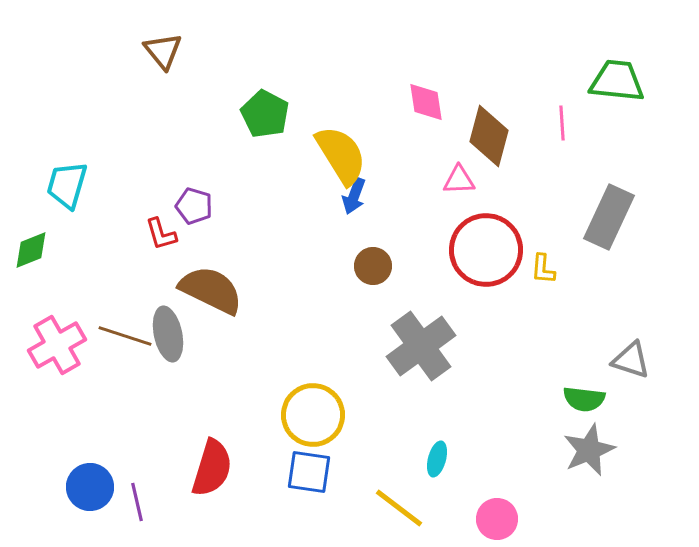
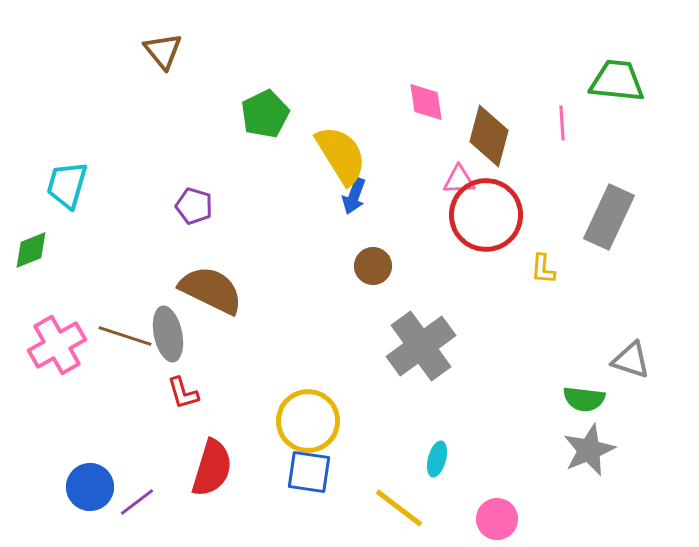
green pentagon: rotated 18 degrees clockwise
red L-shape: moved 22 px right, 159 px down
red circle: moved 35 px up
yellow circle: moved 5 px left, 6 px down
purple line: rotated 66 degrees clockwise
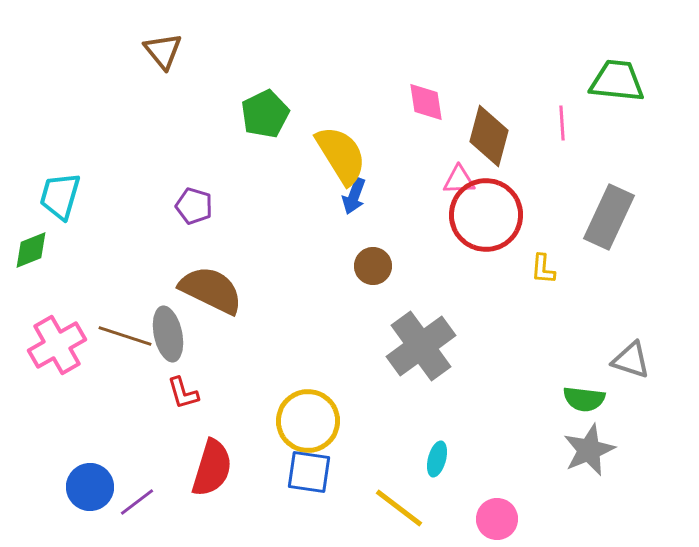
cyan trapezoid: moved 7 px left, 11 px down
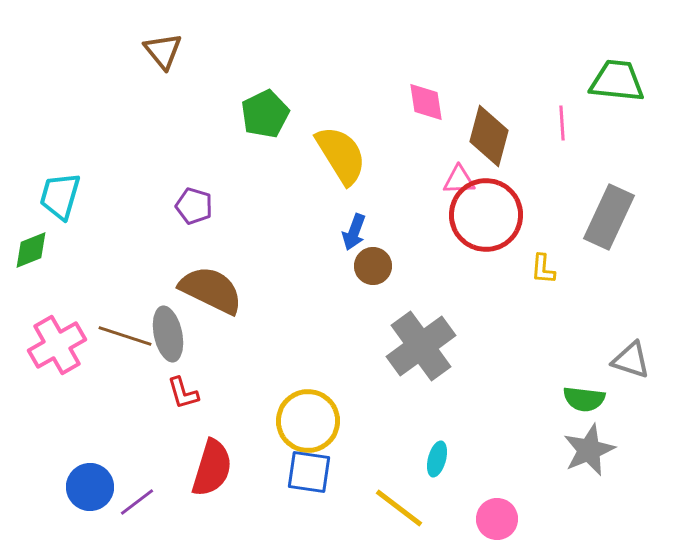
blue arrow: moved 36 px down
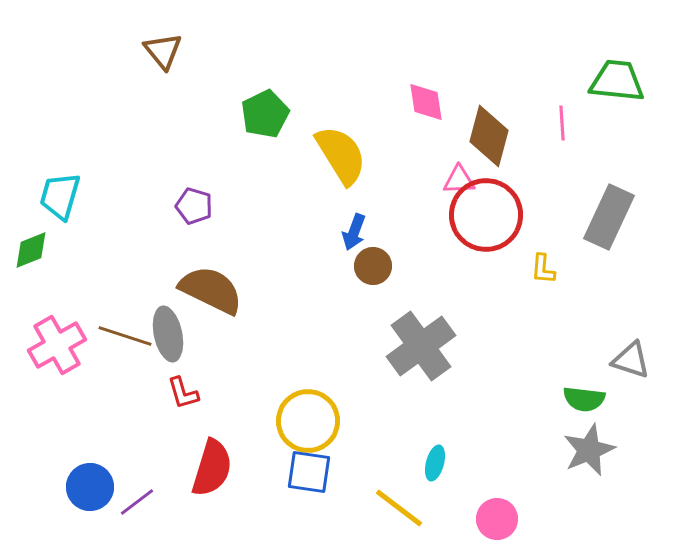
cyan ellipse: moved 2 px left, 4 px down
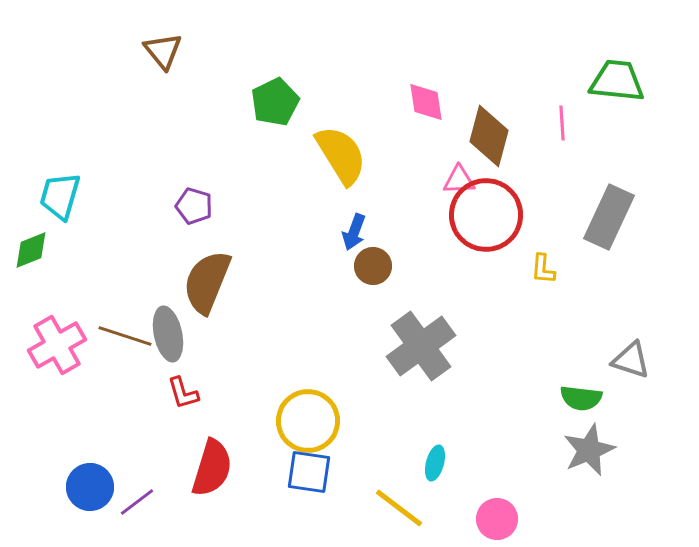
green pentagon: moved 10 px right, 12 px up
brown semicircle: moved 4 px left, 8 px up; rotated 94 degrees counterclockwise
green semicircle: moved 3 px left, 1 px up
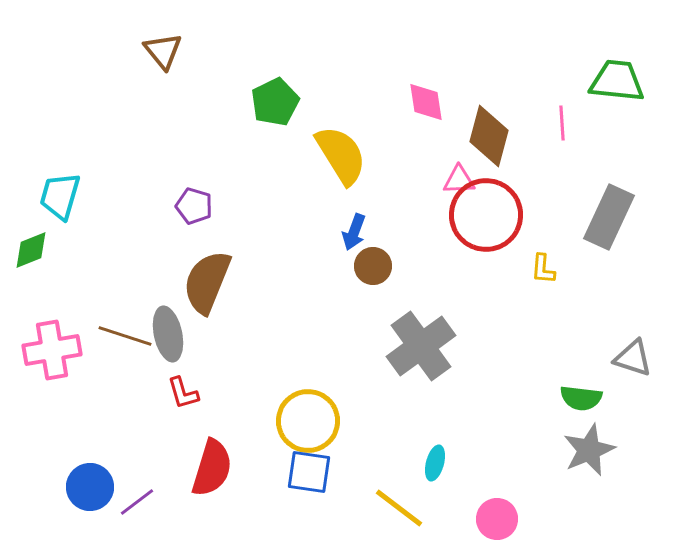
pink cross: moved 5 px left, 5 px down; rotated 20 degrees clockwise
gray triangle: moved 2 px right, 2 px up
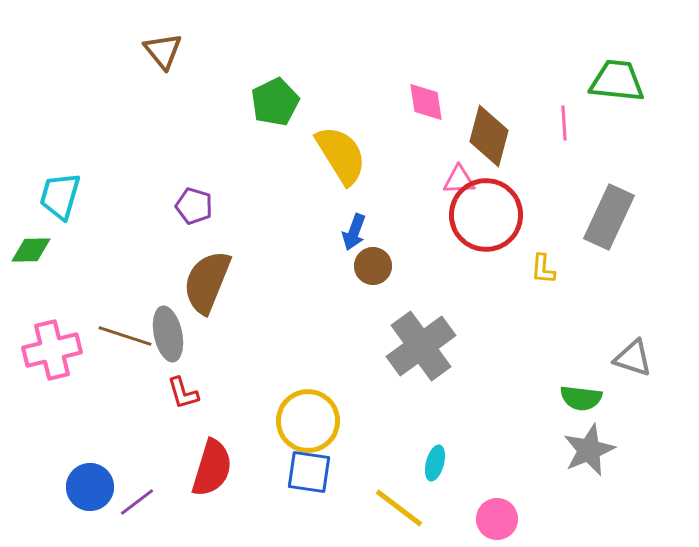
pink line: moved 2 px right
green diamond: rotated 21 degrees clockwise
pink cross: rotated 4 degrees counterclockwise
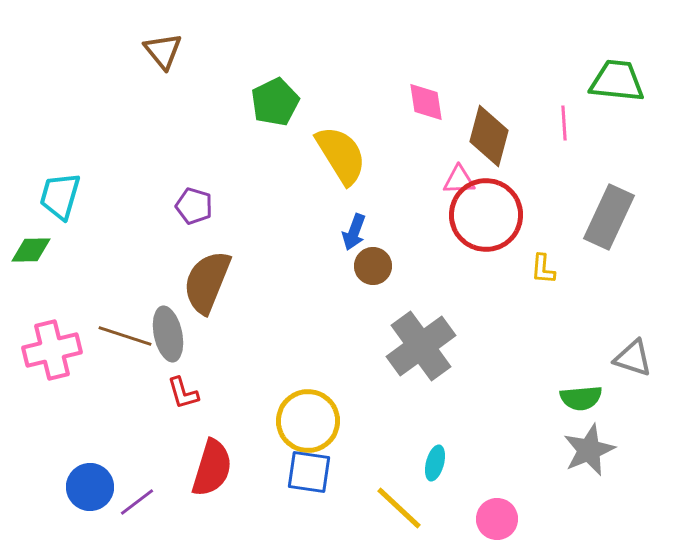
green semicircle: rotated 12 degrees counterclockwise
yellow line: rotated 6 degrees clockwise
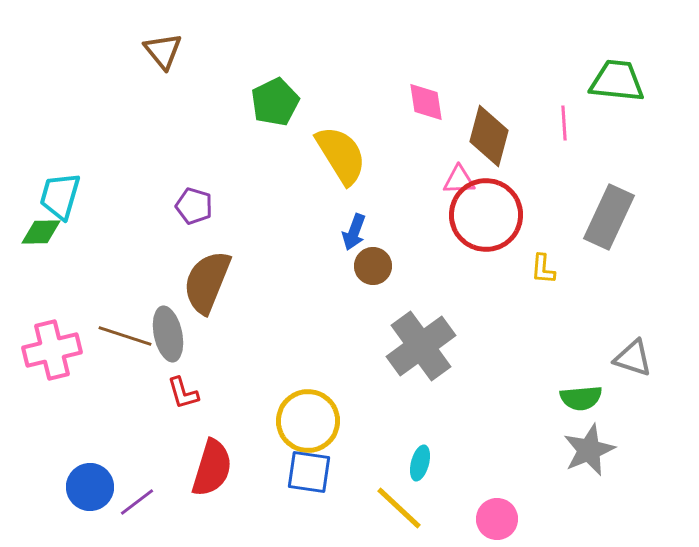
green diamond: moved 10 px right, 18 px up
cyan ellipse: moved 15 px left
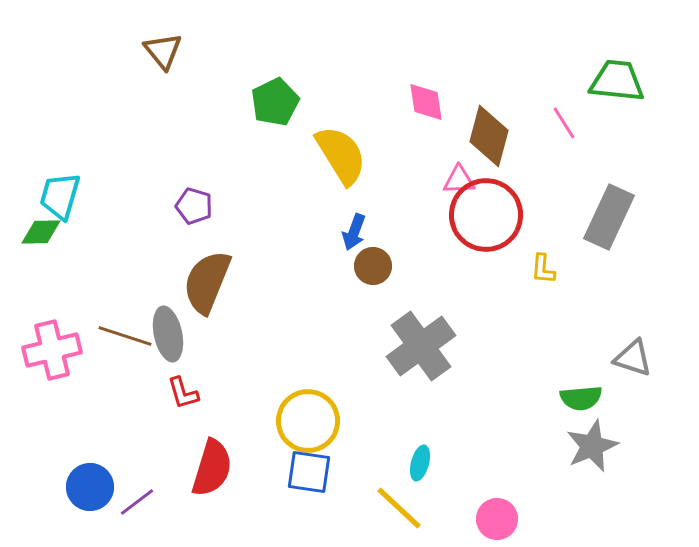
pink line: rotated 28 degrees counterclockwise
gray star: moved 3 px right, 4 px up
